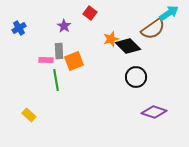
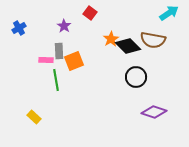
brown semicircle: moved 11 px down; rotated 45 degrees clockwise
orange star: rotated 14 degrees counterclockwise
yellow rectangle: moved 5 px right, 2 px down
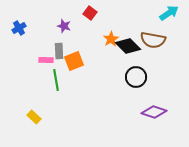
purple star: rotated 16 degrees counterclockwise
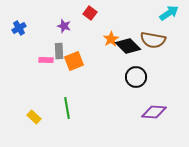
green line: moved 11 px right, 28 px down
purple diamond: rotated 15 degrees counterclockwise
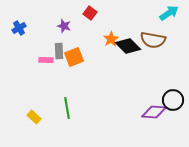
orange square: moved 4 px up
black circle: moved 37 px right, 23 px down
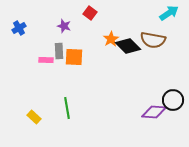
orange square: rotated 24 degrees clockwise
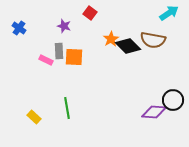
blue cross: rotated 24 degrees counterclockwise
pink rectangle: rotated 24 degrees clockwise
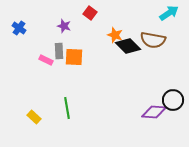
orange star: moved 4 px right, 4 px up; rotated 21 degrees counterclockwise
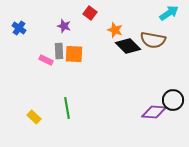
orange star: moved 5 px up
orange square: moved 3 px up
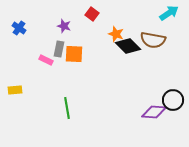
red square: moved 2 px right, 1 px down
orange star: moved 1 px right, 4 px down
gray rectangle: moved 2 px up; rotated 14 degrees clockwise
yellow rectangle: moved 19 px left, 27 px up; rotated 48 degrees counterclockwise
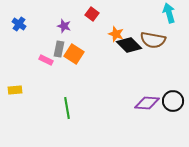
cyan arrow: rotated 72 degrees counterclockwise
blue cross: moved 4 px up
black diamond: moved 1 px right, 1 px up
orange square: rotated 30 degrees clockwise
black circle: moved 1 px down
purple diamond: moved 7 px left, 9 px up
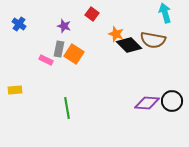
cyan arrow: moved 4 px left
black circle: moved 1 px left
